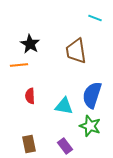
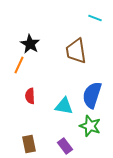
orange line: rotated 60 degrees counterclockwise
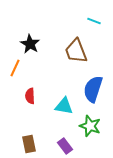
cyan line: moved 1 px left, 3 px down
brown trapezoid: rotated 12 degrees counterclockwise
orange line: moved 4 px left, 3 px down
blue semicircle: moved 1 px right, 6 px up
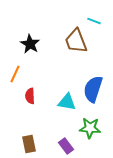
brown trapezoid: moved 10 px up
orange line: moved 6 px down
cyan triangle: moved 3 px right, 4 px up
green star: moved 2 px down; rotated 15 degrees counterclockwise
purple rectangle: moved 1 px right
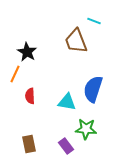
black star: moved 3 px left, 8 px down
green star: moved 4 px left, 1 px down
